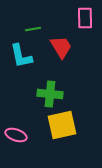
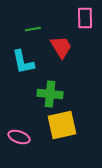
cyan L-shape: moved 2 px right, 6 px down
pink ellipse: moved 3 px right, 2 px down
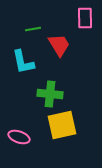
red trapezoid: moved 2 px left, 2 px up
